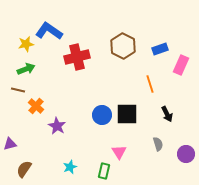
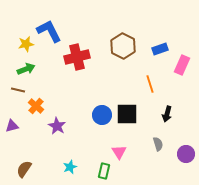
blue L-shape: rotated 28 degrees clockwise
pink rectangle: moved 1 px right
black arrow: rotated 42 degrees clockwise
purple triangle: moved 2 px right, 18 px up
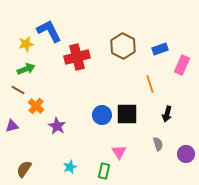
brown line: rotated 16 degrees clockwise
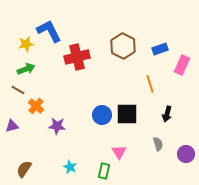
purple star: rotated 24 degrees counterclockwise
cyan star: rotated 24 degrees counterclockwise
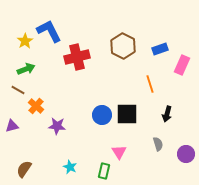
yellow star: moved 1 px left, 3 px up; rotated 21 degrees counterclockwise
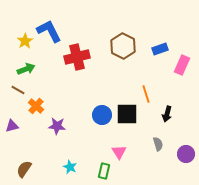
orange line: moved 4 px left, 10 px down
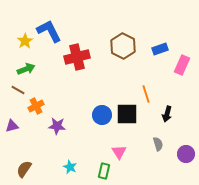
orange cross: rotated 21 degrees clockwise
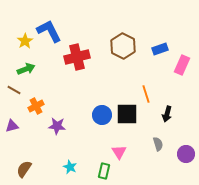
brown line: moved 4 px left
